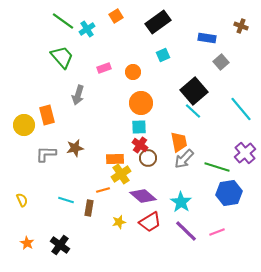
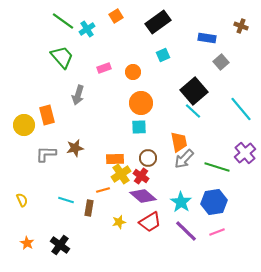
red cross at (140, 145): moved 1 px right, 31 px down
blue hexagon at (229, 193): moved 15 px left, 9 px down
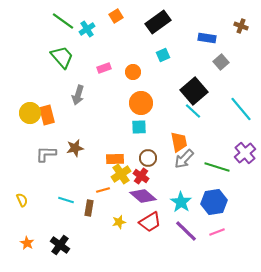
yellow circle at (24, 125): moved 6 px right, 12 px up
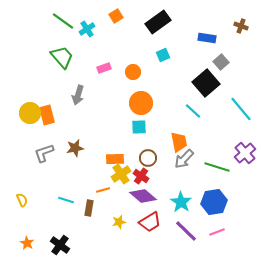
black square at (194, 91): moved 12 px right, 8 px up
gray L-shape at (46, 154): moved 2 px left, 1 px up; rotated 20 degrees counterclockwise
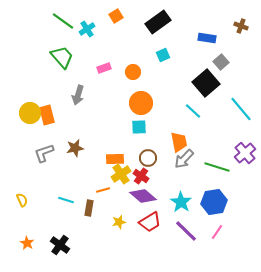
pink line at (217, 232): rotated 35 degrees counterclockwise
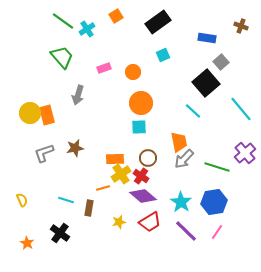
orange line at (103, 190): moved 2 px up
black cross at (60, 245): moved 12 px up
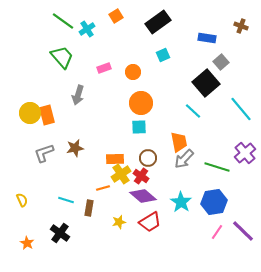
purple line at (186, 231): moved 57 px right
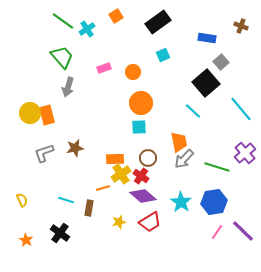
gray arrow at (78, 95): moved 10 px left, 8 px up
orange star at (27, 243): moved 1 px left, 3 px up
